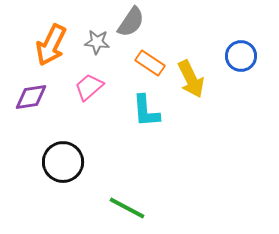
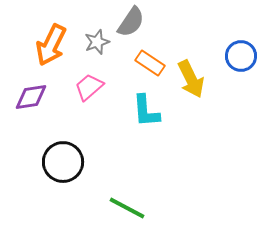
gray star: rotated 25 degrees counterclockwise
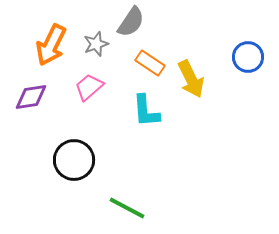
gray star: moved 1 px left, 2 px down
blue circle: moved 7 px right, 1 px down
black circle: moved 11 px right, 2 px up
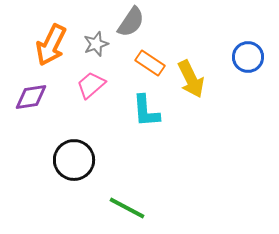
pink trapezoid: moved 2 px right, 2 px up
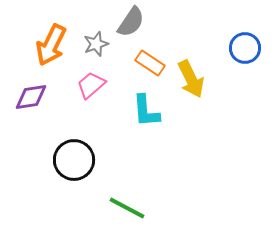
blue circle: moved 3 px left, 9 px up
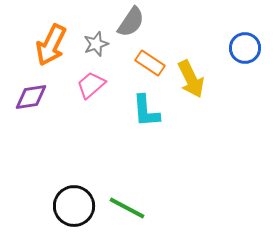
black circle: moved 46 px down
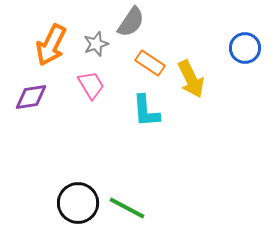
pink trapezoid: rotated 100 degrees clockwise
black circle: moved 4 px right, 3 px up
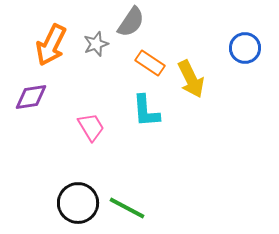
pink trapezoid: moved 42 px down
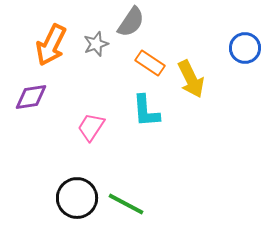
pink trapezoid: rotated 116 degrees counterclockwise
black circle: moved 1 px left, 5 px up
green line: moved 1 px left, 4 px up
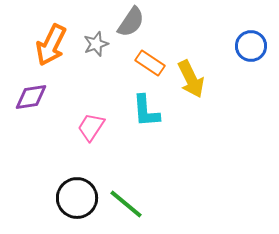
blue circle: moved 6 px right, 2 px up
green line: rotated 12 degrees clockwise
